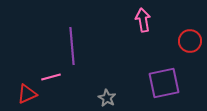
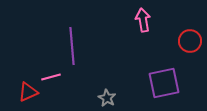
red triangle: moved 1 px right, 2 px up
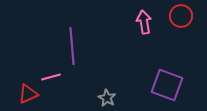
pink arrow: moved 1 px right, 2 px down
red circle: moved 9 px left, 25 px up
purple square: moved 3 px right, 2 px down; rotated 32 degrees clockwise
red triangle: moved 2 px down
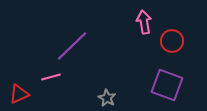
red circle: moved 9 px left, 25 px down
purple line: rotated 51 degrees clockwise
red triangle: moved 9 px left
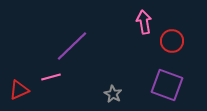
red triangle: moved 4 px up
gray star: moved 6 px right, 4 px up
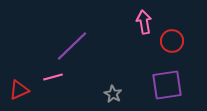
pink line: moved 2 px right
purple square: rotated 28 degrees counterclockwise
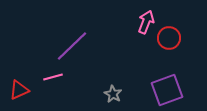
pink arrow: moved 2 px right; rotated 30 degrees clockwise
red circle: moved 3 px left, 3 px up
purple square: moved 5 px down; rotated 12 degrees counterclockwise
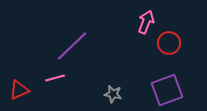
red circle: moved 5 px down
pink line: moved 2 px right, 1 px down
gray star: rotated 18 degrees counterclockwise
